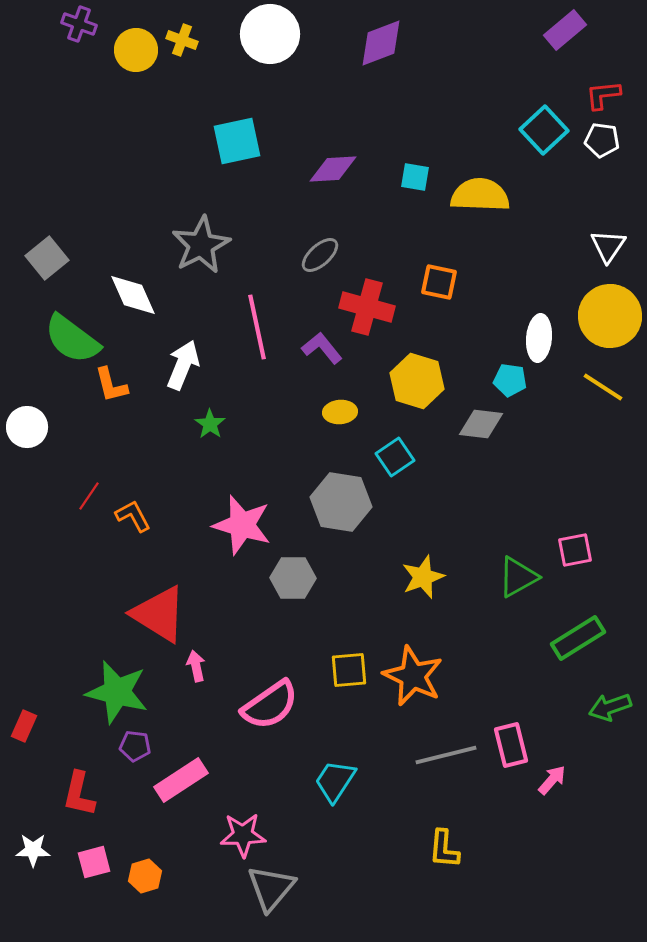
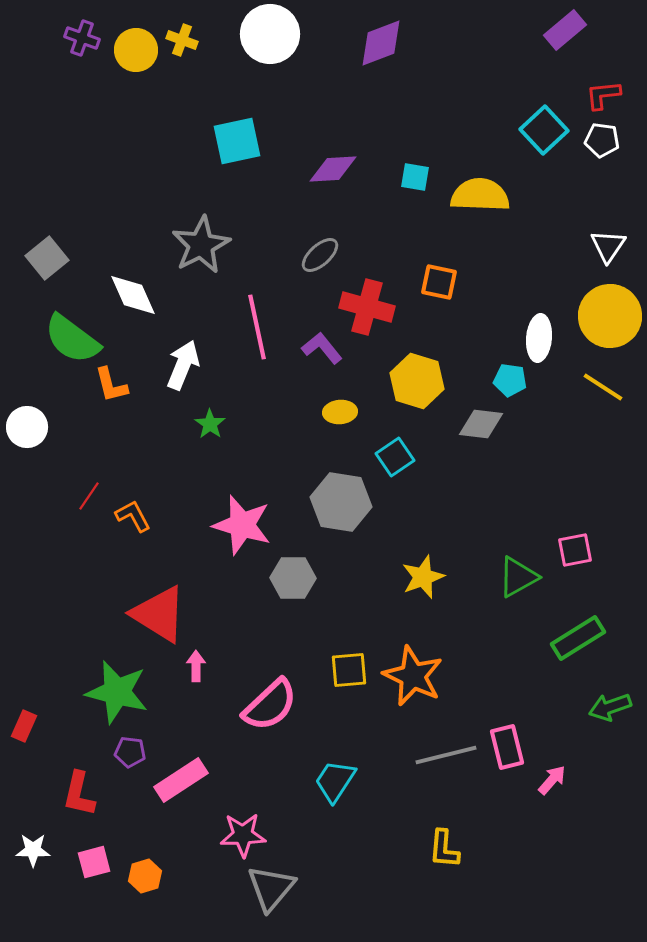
purple cross at (79, 24): moved 3 px right, 14 px down
pink arrow at (196, 666): rotated 12 degrees clockwise
pink semicircle at (270, 705): rotated 8 degrees counterclockwise
pink rectangle at (511, 745): moved 4 px left, 2 px down
purple pentagon at (135, 746): moved 5 px left, 6 px down
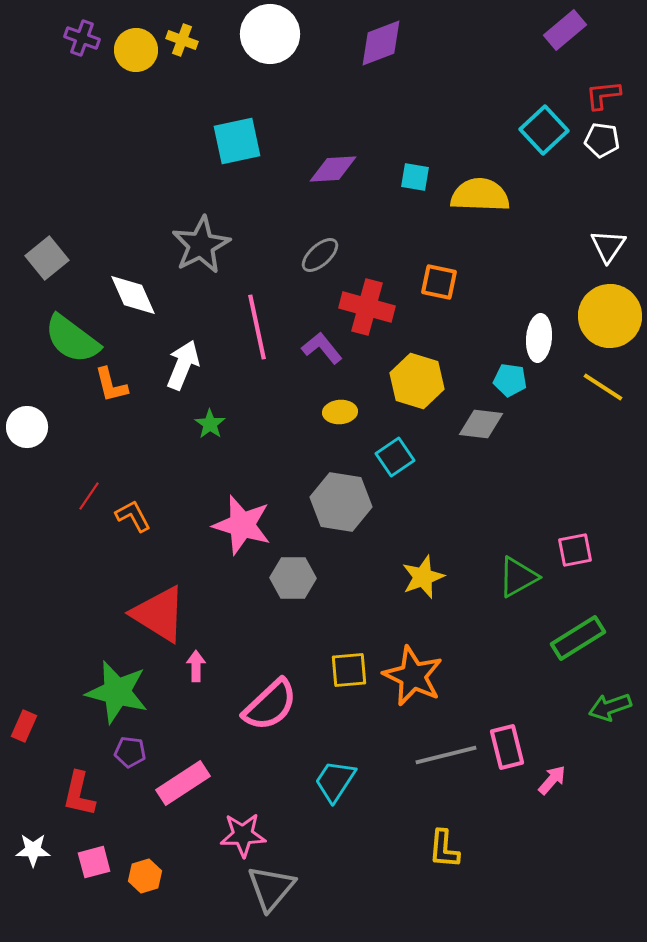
pink rectangle at (181, 780): moved 2 px right, 3 px down
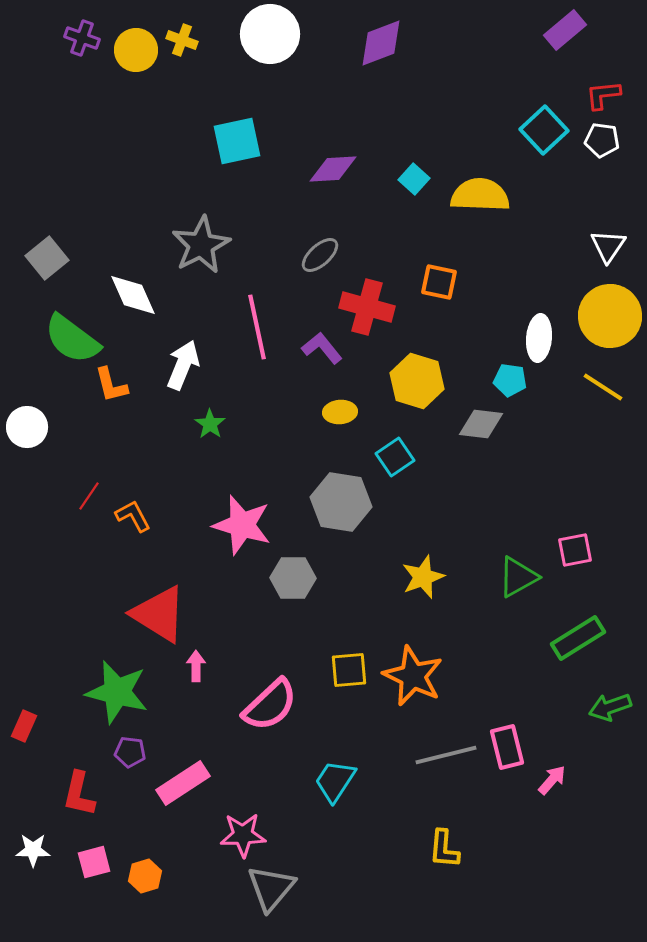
cyan square at (415, 177): moved 1 px left, 2 px down; rotated 32 degrees clockwise
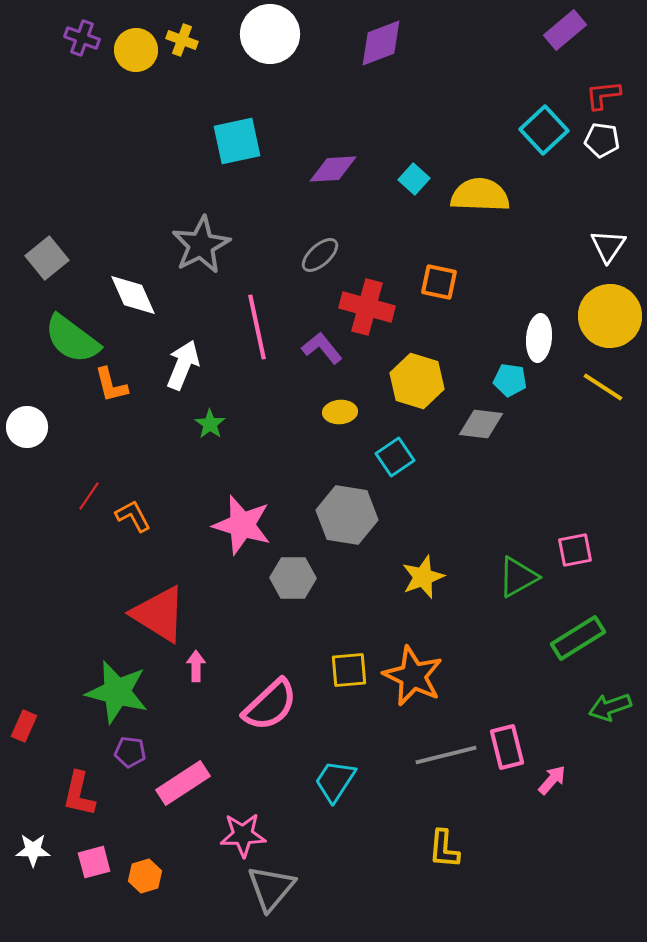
gray hexagon at (341, 502): moved 6 px right, 13 px down
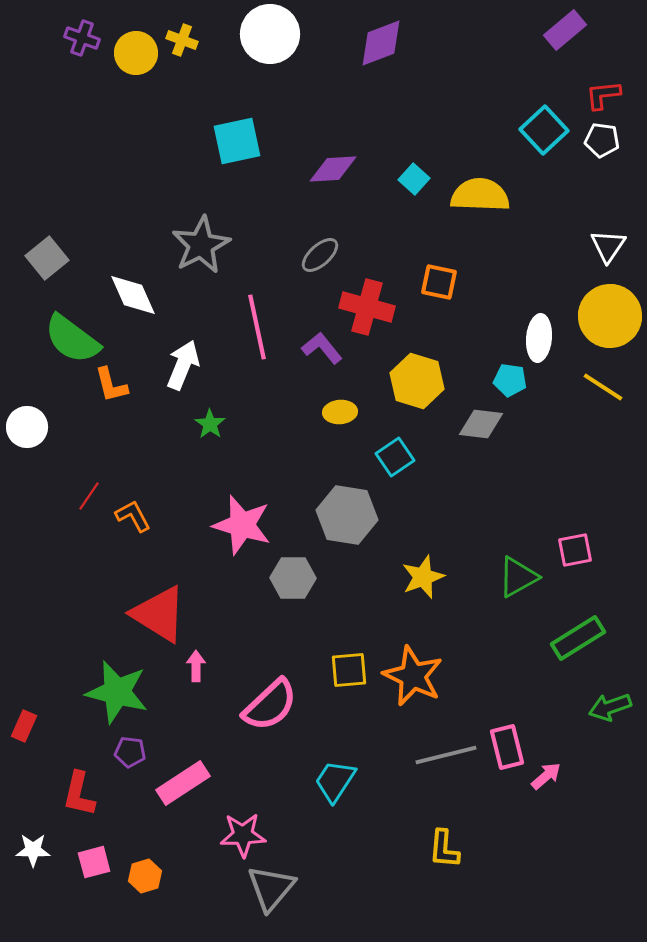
yellow circle at (136, 50): moved 3 px down
pink arrow at (552, 780): moved 6 px left, 4 px up; rotated 8 degrees clockwise
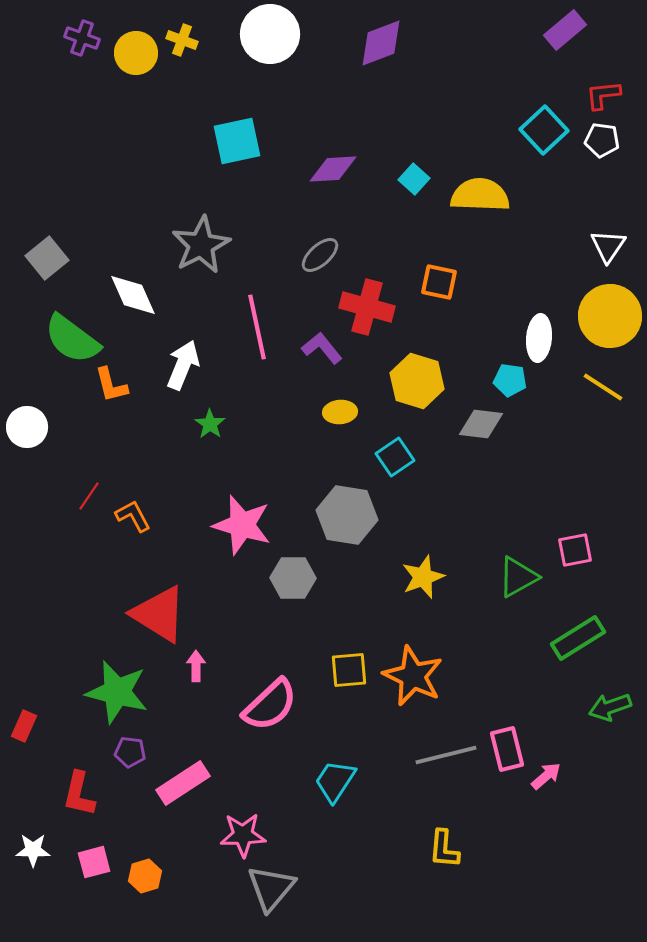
pink rectangle at (507, 747): moved 2 px down
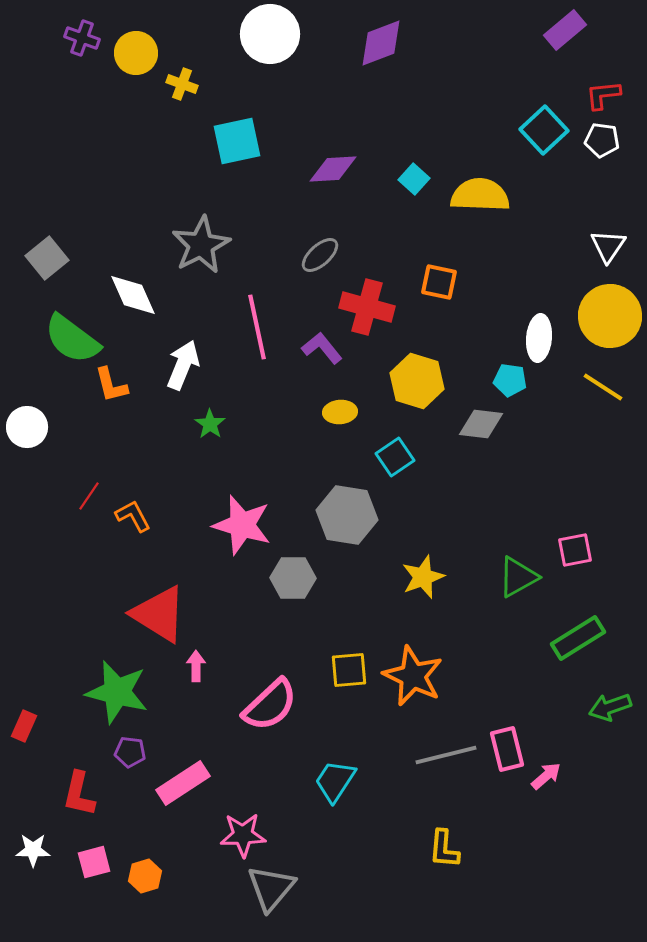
yellow cross at (182, 40): moved 44 px down
